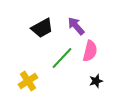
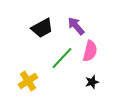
black star: moved 4 px left, 1 px down
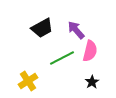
purple arrow: moved 4 px down
green line: rotated 20 degrees clockwise
black star: rotated 16 degrees counterclockwise
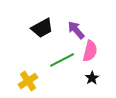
green line: moved 2 px down
black star: moved 4 px up
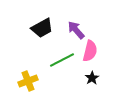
yellow cross: rotated 12 degrees clockwise
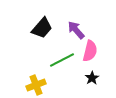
black trapezoid: rotated 20 degrees counterclockwise
yellow cross: moved 8 px right, 4 px down
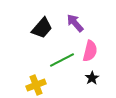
purple arrow: moved 1 px left, 7 px up
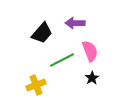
purple arrow: rotated 48 degrees counterclockwise
black trapezoid: moved 5 px down
pink semicircle: rotated 35 degrees counterclockwise
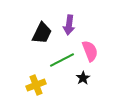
purple arrow: moved 6 px left, 2 px down; rotated 84 degrees counterclockwise
black trapezoid: rotated 15 degrees counterclockwise
black star: moved 9 px left
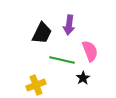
green line: rotated 40 degrees clockwise
